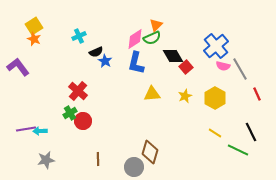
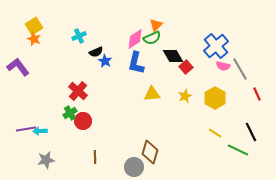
brown line: moved 3 px left, 2 px up
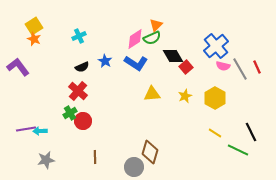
black semicircle: moved 14 px left, 15 px down
blue L-shape: rotated 70 degrees counterclockwise
red line: moved 27 px up
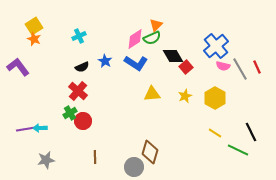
cyan arrow: moved 3 px up
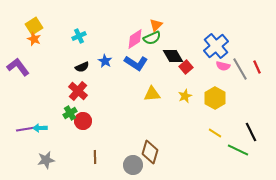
gray circle: moved 1 px left, 2 px up
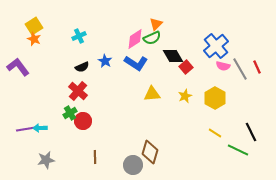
orange triangle: moved 1 px up
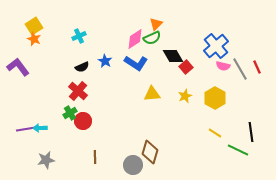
black line: rotated 18 degrees clockwise
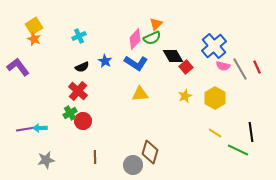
pink diamond: rotated 15 degrees counterclockwise
blue cross: moved 2 px left
yellow triangle: moved 12 px left
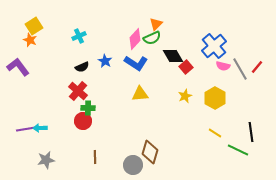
orange star: moved 4 px left, 1 px down
red line: rotated 64 degrees clockwise
green cross: moved 18 px right, 5 px up; rotated 32 degrees clockwise
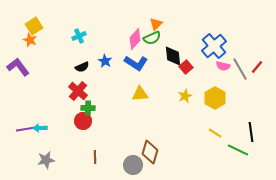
black diamond: rotated 25 degrees clockwise
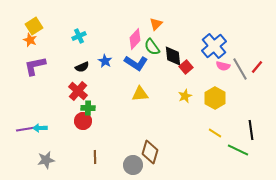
green semicircle: moved 9 px down; rotated 78 degrees clockwise
purple L-shape: moved 17 px right, 1 px up; rotated 65 degrees counterclockwise
black line: moved 2 px up
